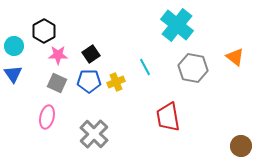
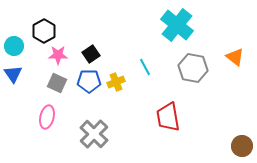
brown circle: moved 1 px right
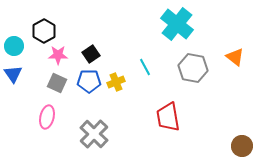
cyan cross: moved 1 px up
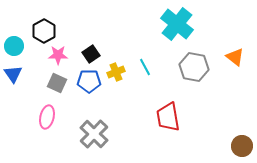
gray hexagon: moved 1 px right, 1 px up
yellow cross: moved 10 px up
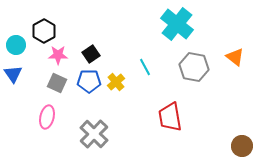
cyan circle: moved 2 px right, 1 px up
yellow cross: moved 10 px down; rotated 18 degrees counterclockwise
red trapezoid: moved 2 px right
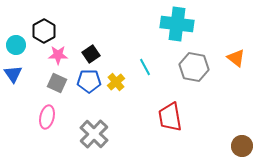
cyan cross: rotated 32 degrees counterclockwise
orange triangle: moved 1 px right, 1 px down
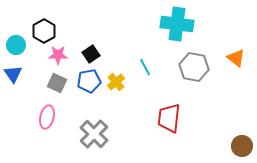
blue pentagon: rotated 10 degrees counterclockwise
red trapezoid: moved 1 px left, 1 px down; rotated 16 degrees clockwise
